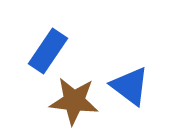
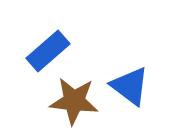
blue rectangle: rotated 15 degrees clockwise
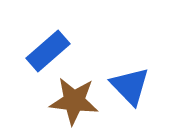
blue triangle: rotated 9 degrees clockwise
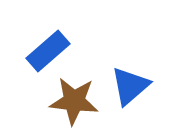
blue triangle: rotated 33 degrees clockwise
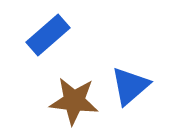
blue rectangle: moved 16 px up
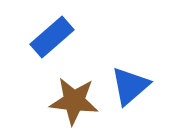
blue rectangle: moved 4 px right, 2 px down
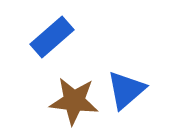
blue triangle: moved 4 px left, 4 px down
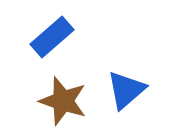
brown star: moved 11 px left; rotated 12 degrees clockwise
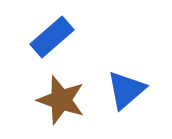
brown star: moved 2 px left, 1 px up
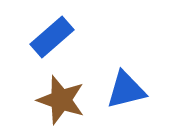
blue triangle: rotated 27 degrees clockwise
